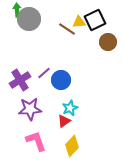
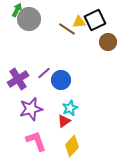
green arrow: rotated 32 degrees clockwise
purple cross: moved 2 px left, 1 px up
purple star: moved 1 px right; rotated 10 degrees counterclockwise
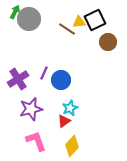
green arrow: moved 2 px left, 2 px down
purple line: rotated 24 degrees counterclockwise
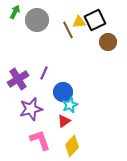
gray circle: moved 8 px right, 1 px down
brown line: moved 1 px right, 1 px down; rotated 30 degrees clockwise
blue circle: moved 2 px right, 12 px down
cyan star: moved 3 px up
pink L-shape: moved 4 px right, 1 px up
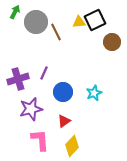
gray circle: moved 1 px left, 2 px down
brown line: moved 12 px left, 2 px down
brown circle: moved 4 px right
purple cross: rotated 15 degrees clockwise
cyan star: moved 24 px right, 12 px up
pink L-shape: rotated 15 degrees clockwise
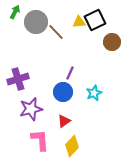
brown line: rotated 18 degrees counterclockwise
purple line: moved 26 px right
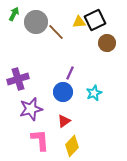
green arrow: moved 1 px left, 2 px down
brown circle: moved 5 px left, 1 px down
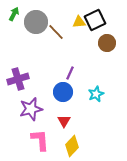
cyan star: moved 2 px right, 1 px down
red triangle: rotated 24 degrees counterclockwise
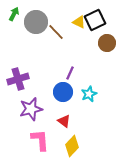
yellow triangle: rotated 32 degrees clockwise
cyan star: moved 7 px left
red triangle: rotated 24 degrees counterclockwise
